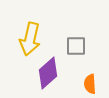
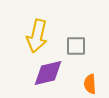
yellow arrow: moved 7 px right, 3 px up
purple diamond: rotated 28 degrees clockwise
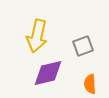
gray square: moved 7 px right; rotated 20 degrees counterclockwise
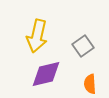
gray square: rotated 15 degrees counterclockwise
purple diamond: moved 2 px left, 1 px down
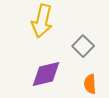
yellow arrow: moved 5 px right, 15 px up
gray square: rotated 10 degrees counterclockwise
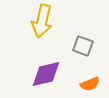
gray square: rotated 25 degrees counterclockwise
orange semicircle: rotated 108 degrees counterclockwise
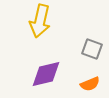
yellow arrow: moved 2 px left
gray square: moved 9 px right, 3 px down
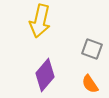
purple diamond: moved 1 px left, 1 px down; rotated 36 degrees counterclockwise
orange semicircle: rotated 78 degrees clockwise
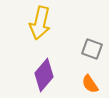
yellow arrow: moved 2 px down
purple diamond: moved 1 px left
